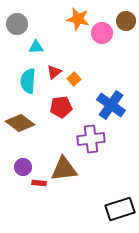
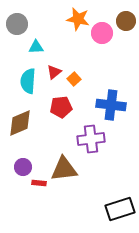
blue cross: rotated 28 degrees counterclockwise
brown diamond: rotated 60 degrees counterclockwise
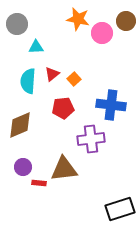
red triangle: moved 2 px left, 2 px down
red pentagon: moved 2 px right, 1 px down
brown diamond: moved 2 px down
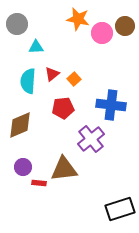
brown circle: moved 1 px left, 5 px down
purple cross: rotated 32 degrees counterclockwise
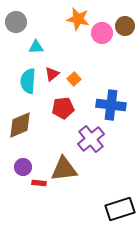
gray circle: moved 1 px left, 2 px up
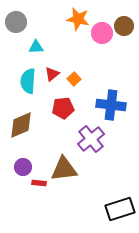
brown circle: moved 1 px left
brown diamond: moved 1 px right
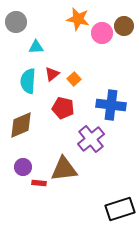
red pentagon: rotated 20 degrees clockwise
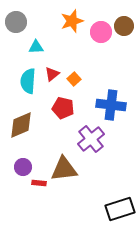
orange star: moved 6 px left, 2 px down; rotated 30 degrees counterclockwise
pink circle: moved 1 px left, 1 px up
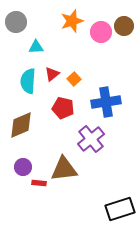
blue cross: moved 5 px left, 3 px up; rotated 16 degrees counterclockwise
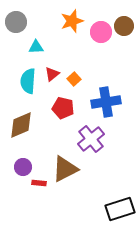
brown triangle: moved 1 px right; rotated 20 degrees counterclockwise
